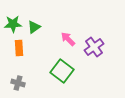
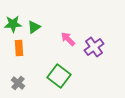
green square: moved 3 px left, 5 px down
gray cross: rotated 24 degrees clockwise
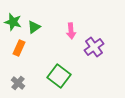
green star: moved 2 px up; rotated 18 degrees clockwise
pink arrow: moved 3 px right, 8 px up; rotated 140 degrees counterclockwise
orange rectangle: rotated 28 degrees clockwise
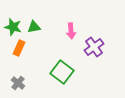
green star: moved 5 px down
green triangle: rotated 24 degrees clockwise
green square: moved 3 px right, 4 px up
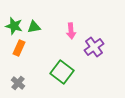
green star: moved 1 px right, 1 px up
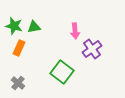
pink arrow: moved 4 px right
purple cross: moved 2 px left, 2 px down
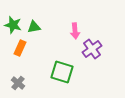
green star: moved 1 px left, 1 px up
orange rectangle: moved 1 px right
green square: rotated 20 degrees counterclockwise
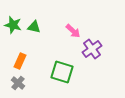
green triangle: rotated 24 degrees clockwise
pink arrow: moved 2 px left; rotated 42 degrees counterclockwise
orange rectangle: moved 13 px down
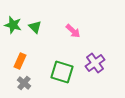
green triangle: moved 1 px right; rotated 32 degrees clockwise
purple cross: moved 3 px right, 14 px down
gray cross: moved 6 px right
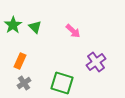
green star: rotated 24 degrees clockwise
purple cross: moved 1 px right, 1 px up
green square: moved 11 px down
gray cross: rotated 16 degrees clockwise
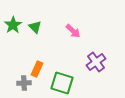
orange rectangle: moved 17 px right, 8 px down
gray cross: rotated 32 degrees clockwise
